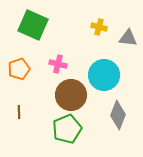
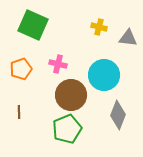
orange pentagon: moved 2 px right
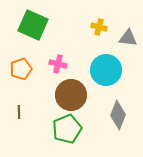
cyan circle: moved 2 px right, 5 px up
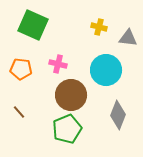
orange pentagon: rotated 25 degrees clockwise
brown line: rotated 40 degrees counterclockwise
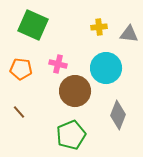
yellow cross: rotated 21 degrees counterclockwise
gray triangle: moved 1 px right, 4 px up
cyan circle: moved 2 px up
brown circle: moved 4 px right, 4 px up
green pentagon: moved 4 px right, 6 px down
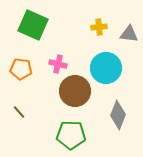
green pentagon: rotated 24 degrees clockwise
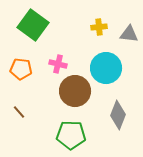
green square: rotated 12 degrees clockwise
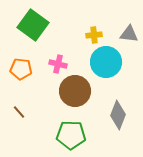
yellow cross: moved 5 px left, 8 px down
cyan circle: moved 6 px up
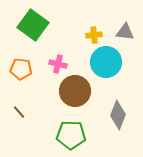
gray triangle: moved 4 px left, 2 px up
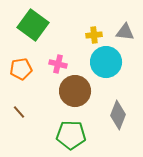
orange pentagon: rotated 15 degrees counterclockwise
